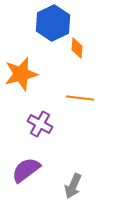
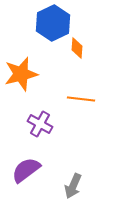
orange line: moved 1 px right, 1 px down
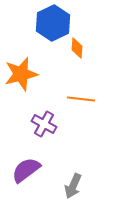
purple cross: moved 4 px right
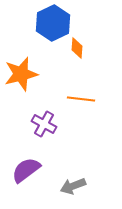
gray arrow: rotated 45 degrees clockwise
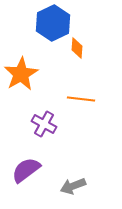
orange star: rotated 16 degrees counterclockwise
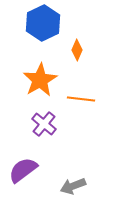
blue hexagon: moved 10 px left
orange diamond: moved 2 px down; rotated 20 degrees clockwise
orange star: moved 19 px right, 6 px down
purple cross: rotated 10 degrees clockwise
purple semicircle: moved 3 px left
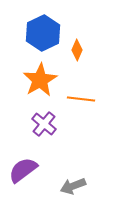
blue hexagon: moved 10 px down
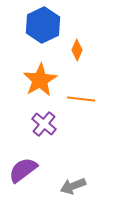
blue hexagon: moved 8 px up
